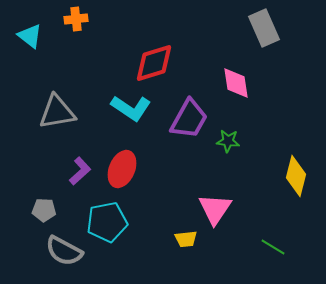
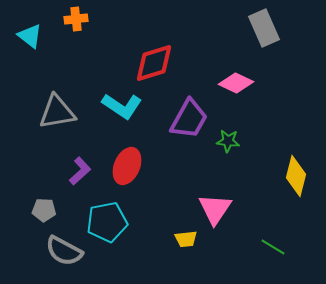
pink diamond: rotated 56 degrees counterclockwise
cyan L-shape: moved 9 px left, 2 px up
red ellipse: moved 5 px right, 3 px up
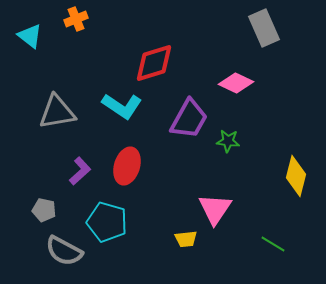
orange cross: rotated 15 degrees counterclockwise
red ellipse: rotated 6 degrees counterclockwise
gray pentagon: rotated 10 degrees clockwise
cyan pentagon: rotated 27 degrees clockwise
green line: moved 3 px up
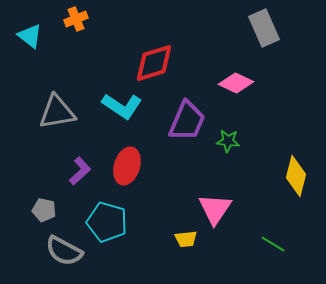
purple trapezoid: moved 2 px left, 2 px down; rotated 6 degrees counterclockwise
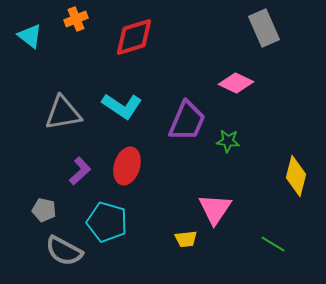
red diamond: moved 20 px left, 26 px up
gray triangle: moved 6 px right, 1 px down
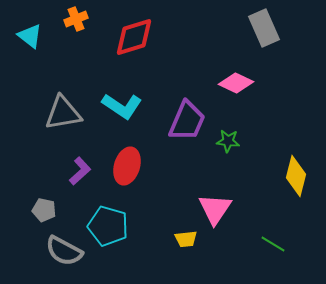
cyan pentagon: moved 1 px right, 4 px down
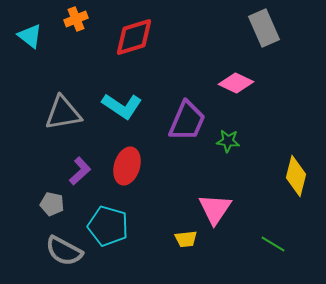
gray pentagon: moved 8 px right, 6 px up
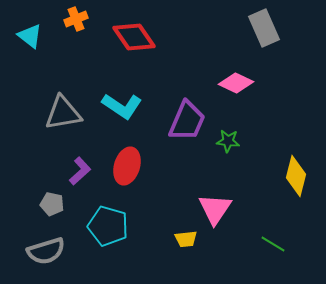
red diamond: rotated 72 degrees clockwise
gray semicircle: moved 18 px left; rotated 45 degrees counterclockwise
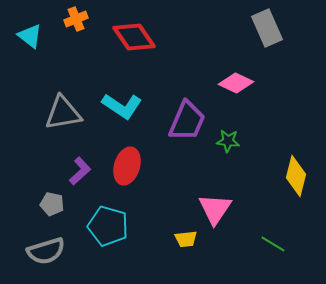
gray rectangle: moved 3 px right
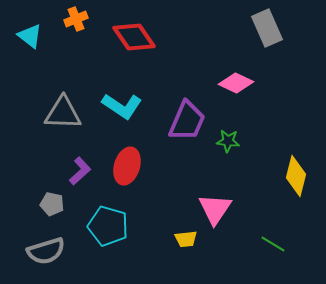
gray triangle: rotated 12 degrees clockwise
